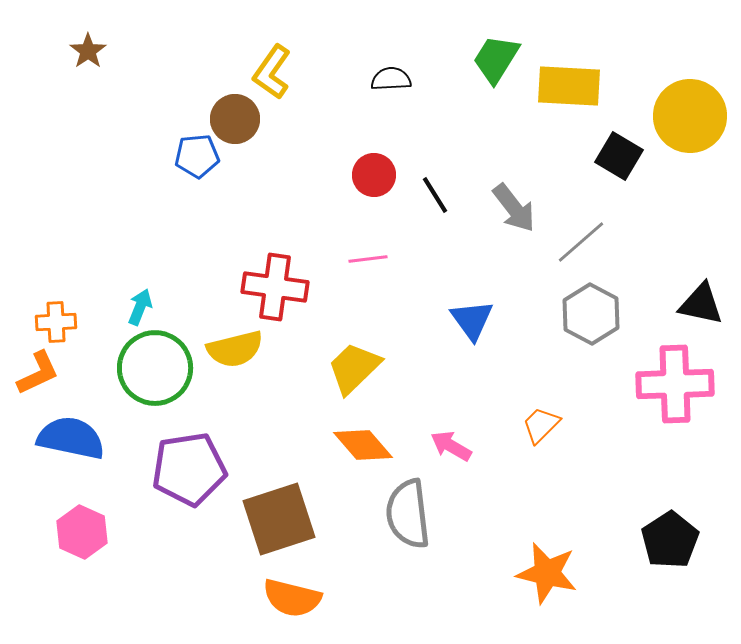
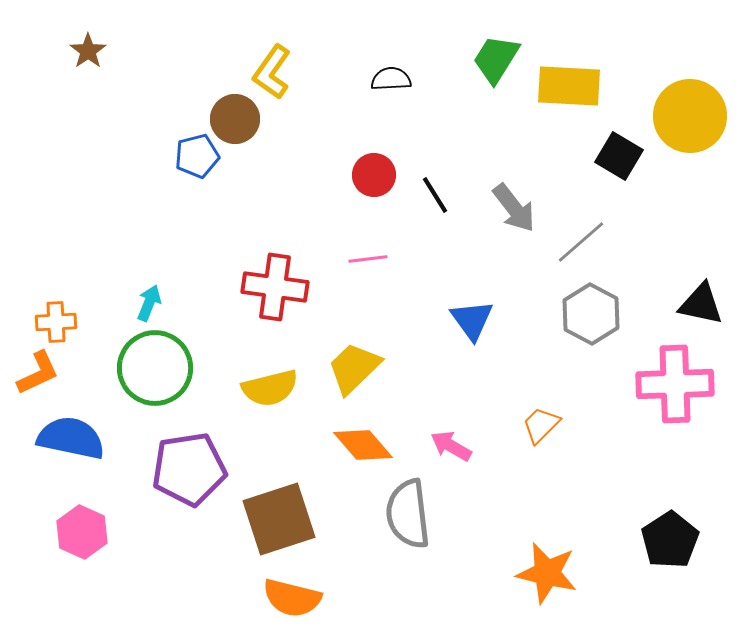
blue pentagon: rotated 9 degrees counterclockwise
cyan arrow: moved 9 px right, 4 px up
yellow semicircle: moved 35 px right, 39 px down
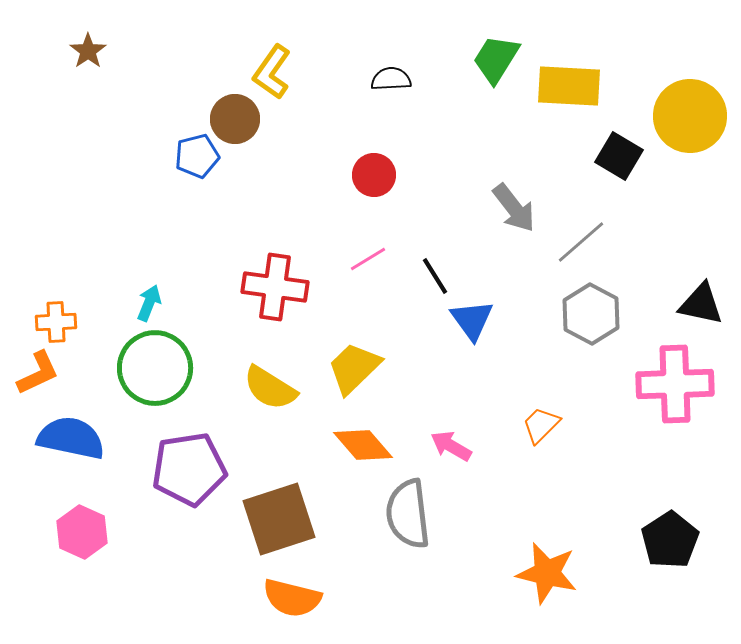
black line: moved 81 px down
pink line: rotated 24 degrees counterclockwise
yellow semicircle: rotated 46 degrees clockwise
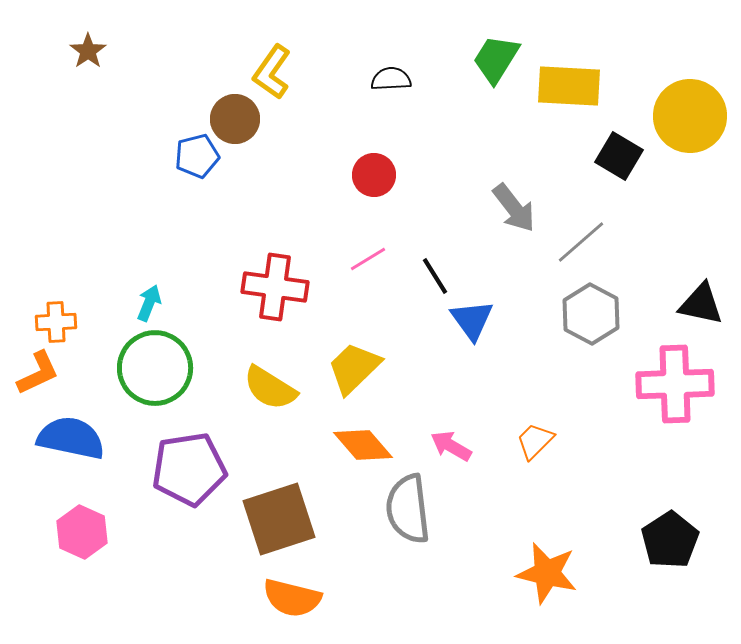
orange trapezoid: moved 6 px left, 16 px down
gray semicircle: moved 5 px up
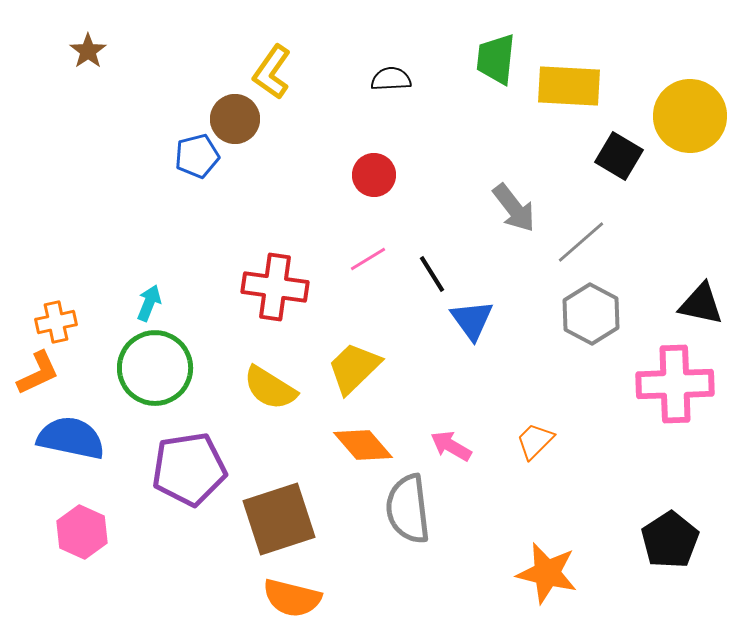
green trapezoid: rotated 26 degrees counterclockwise
black line: moved 3 px left, 2 px up
orange cross: rotated 9 degrees counterclockwise
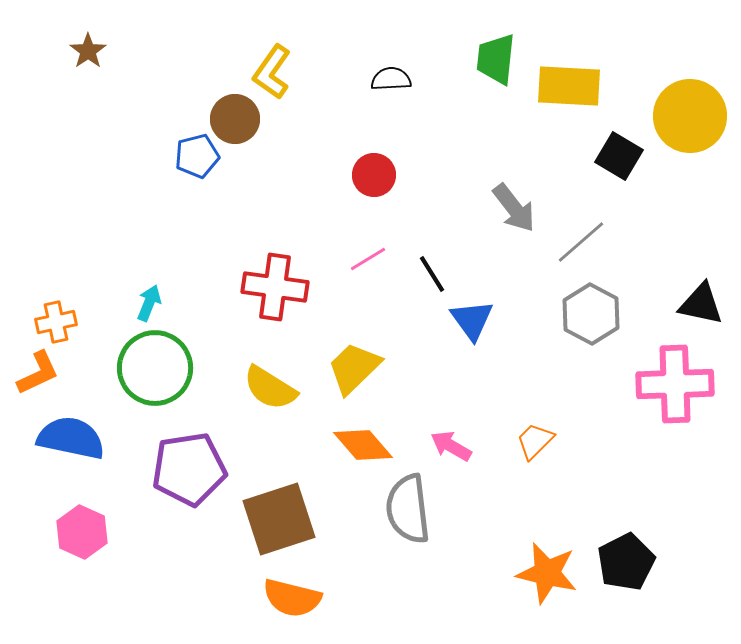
black pentagon: moved 44 px left, 22 px down; rotated 6 degrees clockwise
